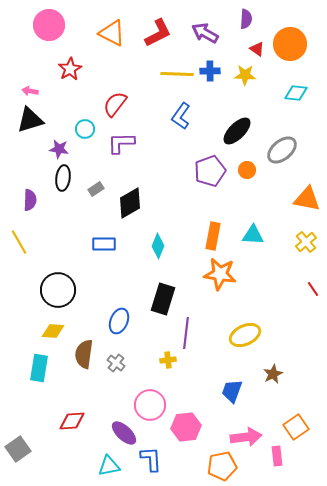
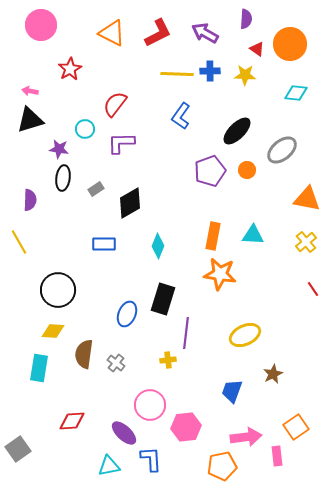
pink circle at (49, 25): moved 8 px left
blue ellipse at (119, 321): moved 8 px right, 7 px up
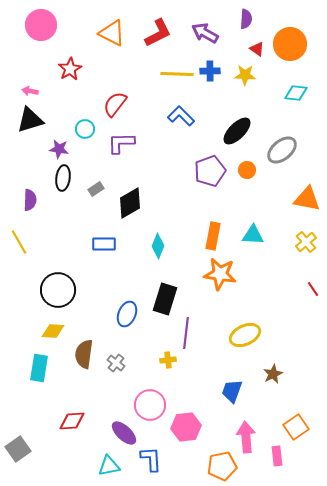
blue L-shape at (181, 116): rotated 100 degrees clockwise
black rectangle at (163, 299): moved 2 px right
pink arrow at (246, 437): rotated 88 degrees counterclockwise
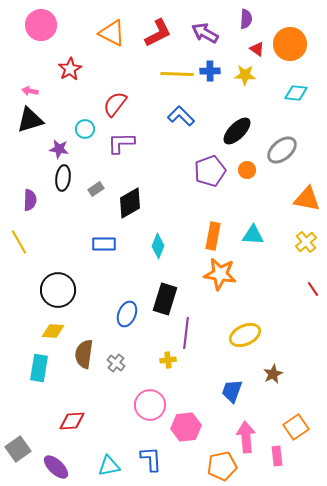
purple ellipse at (124, 433): moved 68 px left, 34 px down
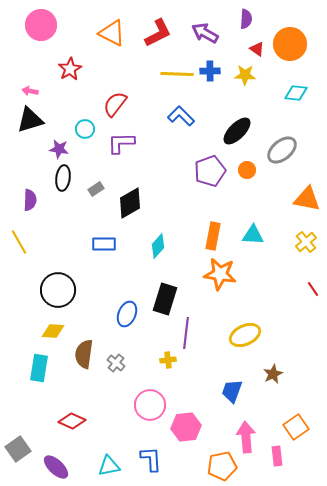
cyan diamond at (158, 246): rotated 20 degrees clockwise
red diamond at (72, 421): rotated 28 degrees clockwise
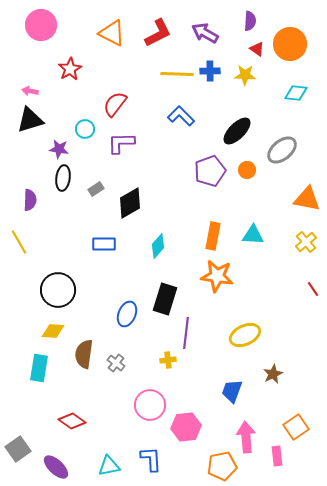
purple semicircle at (246, 19): moved 4 px right, 2 px down
orange star at (220, 274): moved 3 px left, 2 px down
red diamond at (72, 421): rotated 12 degrees clockwise
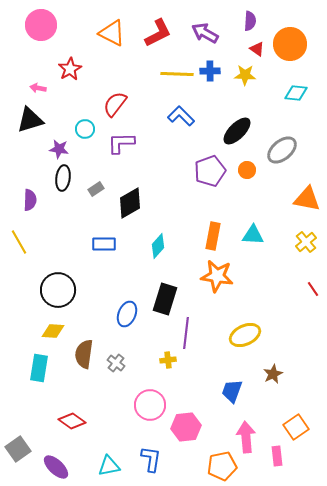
pink arrow at (30, 91): moved 8 px right, 3 px up
blue L-shape at (151, 459): rotated 12 degrees clockwise
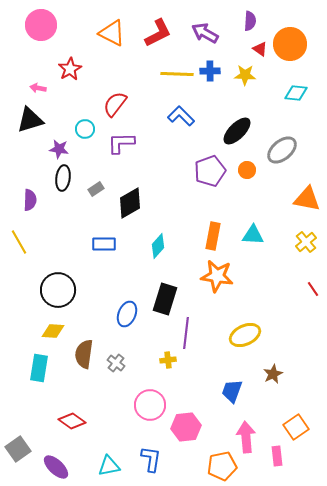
red triangle at (257, 49): moved 3 px right
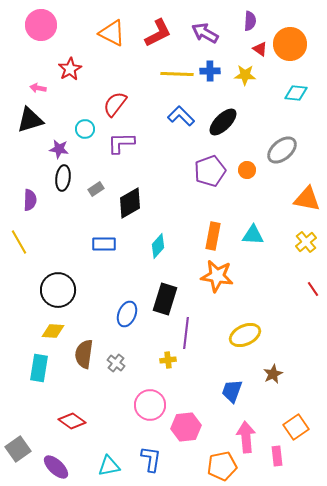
black ellipse at (237, 131): moved 14 px left, 9 px up
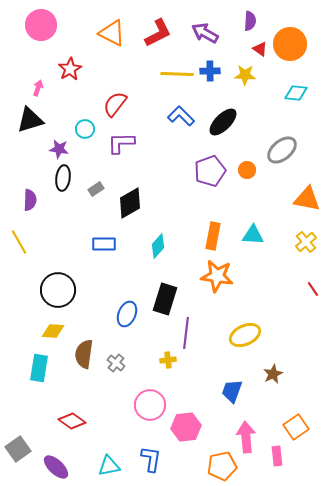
pink arrow at (38, 88): rotated 98 degrees clockwise
